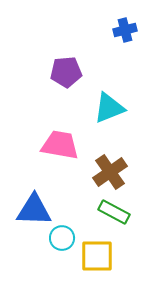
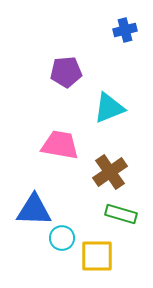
green rectangle: moved 7 px right, 2 px down; rotated 12 degrees counterclockwise
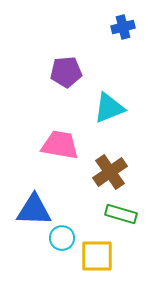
blue cross: moved 2 px left, 3 px up
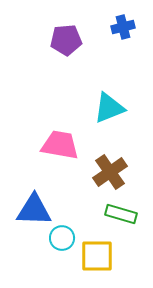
purple pentagon: moved 32 px up
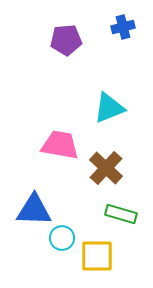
brown cross: moved 4 px left, 4 px up; rotated 12 degrees counterclockwise
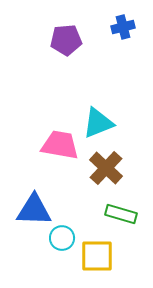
cyan triangle: moved 11 px left, 15 px down
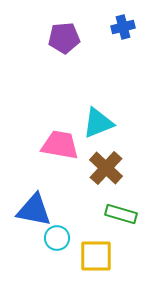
purple pentagon: moved 2 px left, 2 px up
blue triangle: rotated 9 degrees clockwise
cyan circle: moved 5 px left
yellow square: moved 1 px left
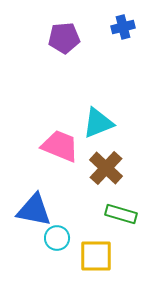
pink trapezoid: moved 1 px down; rotated 12 degrees clockwise
